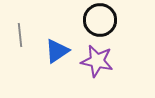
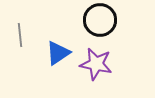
blue triangle: moved 1 px right, 2 px down
purple star: moved 1 px left, 3 px down
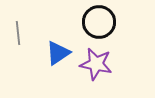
black circle: moved 1 px left, 2 px down
gray line: moved 2 px left, 2 px up
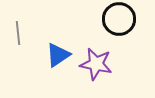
black circle: moved 20 px right, 3 px up
blue triangle: moved 2 px down
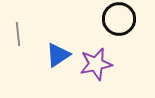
gray line: moved 1 px down
purple star: rotated 24 degrees counterclockwise
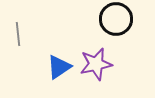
black circle: moved 3 px left
blue triangle: moved 1 px right, 12 px down
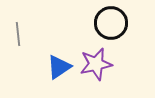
black circle: moved 5 px left, 4 px down
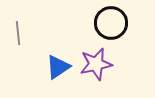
gray line: moved 1 px up
blue triangle: moved 1 px left
